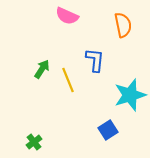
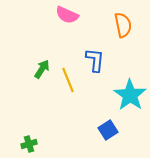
pink semicircle: moved 1 px up
cyan star: rotated 20 degrees counterclockwise
green cross: moved 5 px left, 2 px down; rotated 21 degrees clockwise
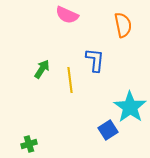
yellow line: moved 2 px right; rotated 15 degrees clockwise
cyan star: moved 12 px down
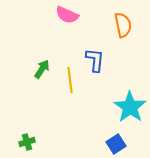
blue square: moved 8 px right, 14 px down
green cross: moved 2 px left, 2 px up
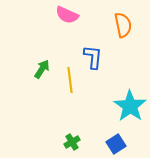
blue L-shape: moved 2 px left, 3 px up
cyan star: moved 1 px up
green cross: moved 45 px right; rotated 14 degrees counterclockwise
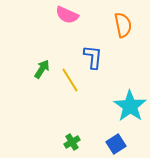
yellow line: rotated 25 degrees counterclockwise
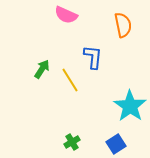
pink semicircle: moved 1 px left
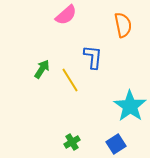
pink semicircle: rotated 65 degrees counterclockwise
